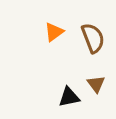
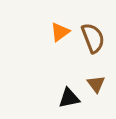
orange triangle: moved 6 px right
black triangle: moved 1 px down
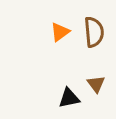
brown semicircle: moved 1 px right, 6 px up; rotated 16 degrees clockwise
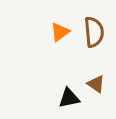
brown triangle: rotated 18 degrees counterclockwise
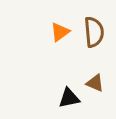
brown triangle: moved 1 px left, 1 px up; rotated 12 degrees counterclockwise
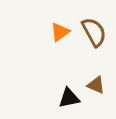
brown semicircle: rotated 24 degrees counterclockwise
brown triangle: moved 1 px right, 2 px down
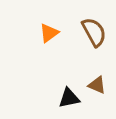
orange triangle: moved 11 px left, 1 px down
brown triangle: moved 1 px right
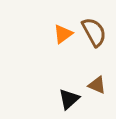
orange triangle: moved 14 px right, 1 px down
black triangle: moved 1 px down; rotated 30 degrees counterclockwise
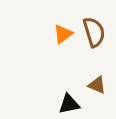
brown semicircle: rotated 12 degrees clockwise
black triangle: moved 5 px down; rotated 30 degrees clockwise
